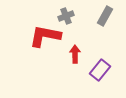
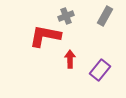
red arrow: moved 5 px left, 5 px down
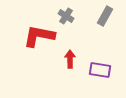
gray cross: rotated 35 degrees counterclockwise
red L-shape: moved 6 px left
purple rectangle: rotated 60 degrees clockwise
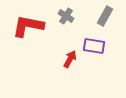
red L-shape: moved 11 px left, 10 px up
red arrow: rotated 30 degrees clockwise
purple rectangle: moved 6 px left, 24 px up
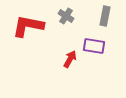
gray rectangle: rotated 18 degrees counterclockwise
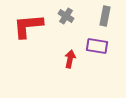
red L-shape: rotated 16 degrees counterclockwise
purple rectangle: moved 3 px right
red arrow: rotated 18 degrees counterclockwise
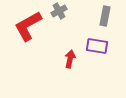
gray cross: moved 7 px left, 5 px up; rotated 28 degrees clockwise
red L-shape: rotated 24 degrees counterclockwise
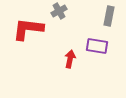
gray rectangle: moved 4 px right
red L-shape: moved 3 px down; rotated 36 degrees clockwise
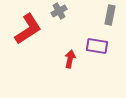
gray rectangle: moved 1 px right, 1 px up
red L-shape: rotated 140 degrees clockwise
